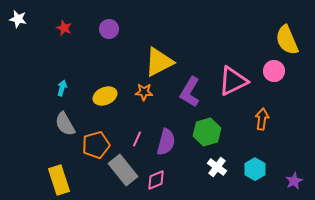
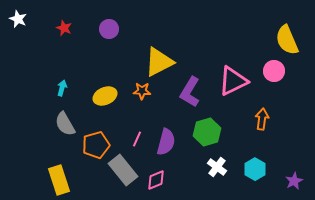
white star: rotated 12 degrees clockwise
orange star: moved 2 px left, 1 px up
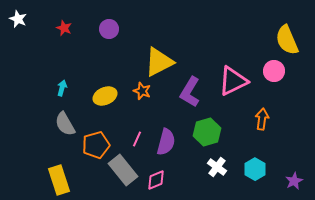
orange star: rotated 18 degrees clockwise
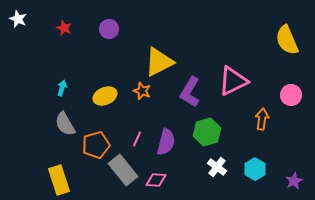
pink circle: moved 17 px right, 24 px down
pink diamond: rotated 25 degrees clockwise
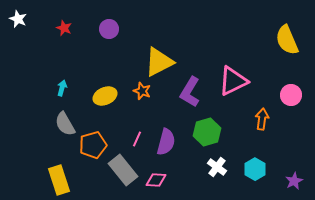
orange pentagon: moved 3 px left
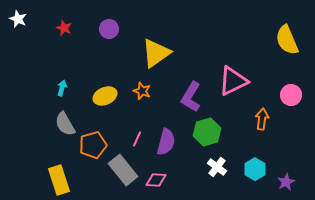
yellow triangle: moved 3 px left, 9 px up; rotated 8 degrees counterclockwise
purple L-shape: moved 1 px right, 5 px down
purple star: moved 8 px left, 1 px down
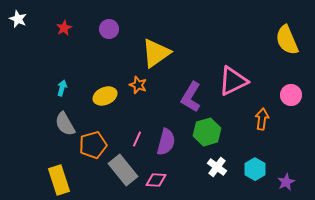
red star: rotated 21 degrees clockwise
orange star: moved 4 px left, 6 px up
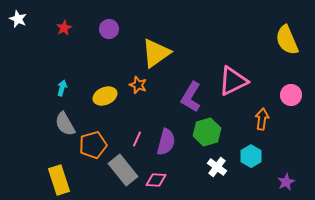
cyan hexagon: moved 4 px left, 13 px up
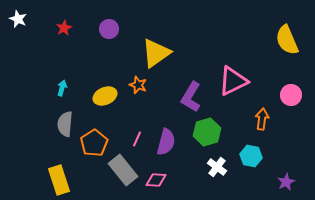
gray semicircle: rotated 35 degrees clockwise
orange pentagon: moved 1 px right, 2 px up; rotated 16 degrees counterclockwise
cyan hexagon: rotated 20 degrees counterclockwise
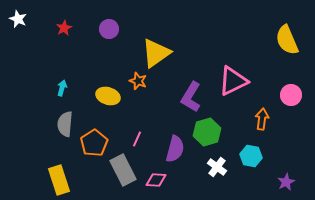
orange star: moved 4 px up
yellow ellipse: moved 3 px right; rotated 40 degrees clockwise
purple semicircle: moved 9 px right, 7 px down
gray rectangle: rotated 12 degrees clockwise
